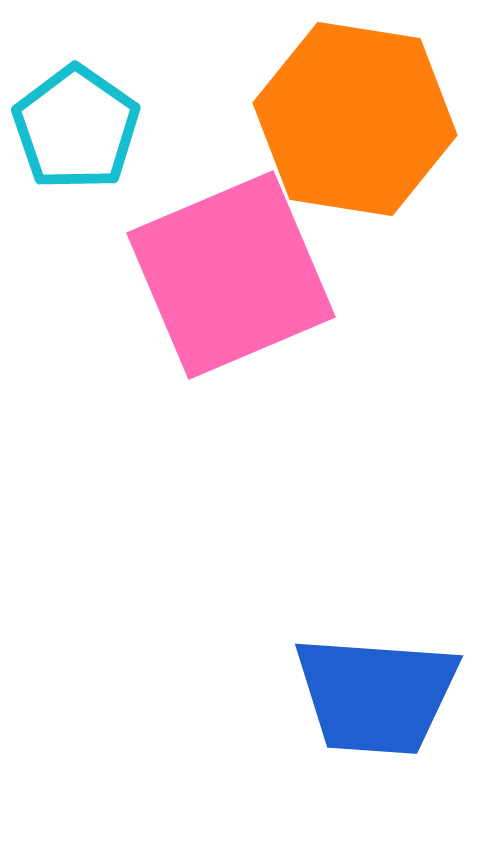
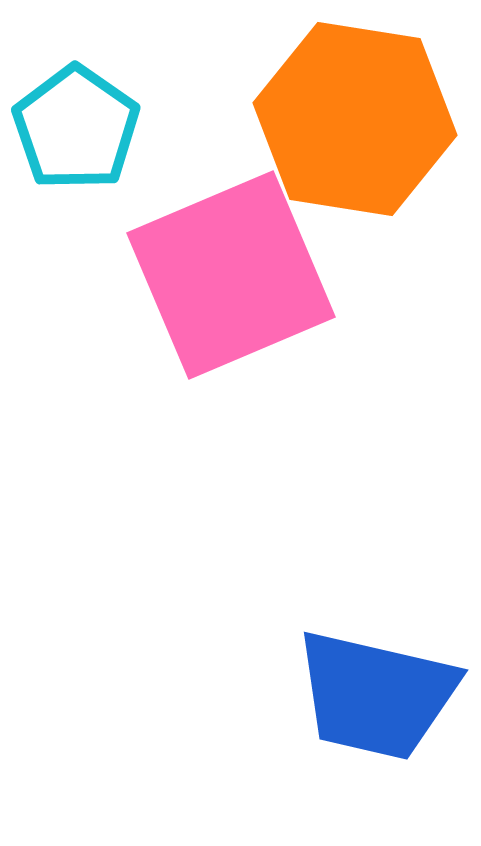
blue trapezoid: rotated 9 degrees clockwise
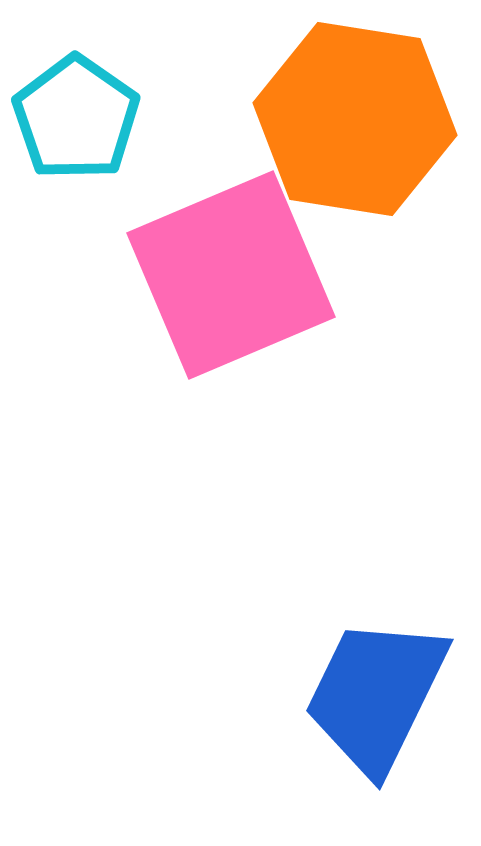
cyan pentagon: moved 10 px up
blue trapezoid: rotated 103 degrees clockwise
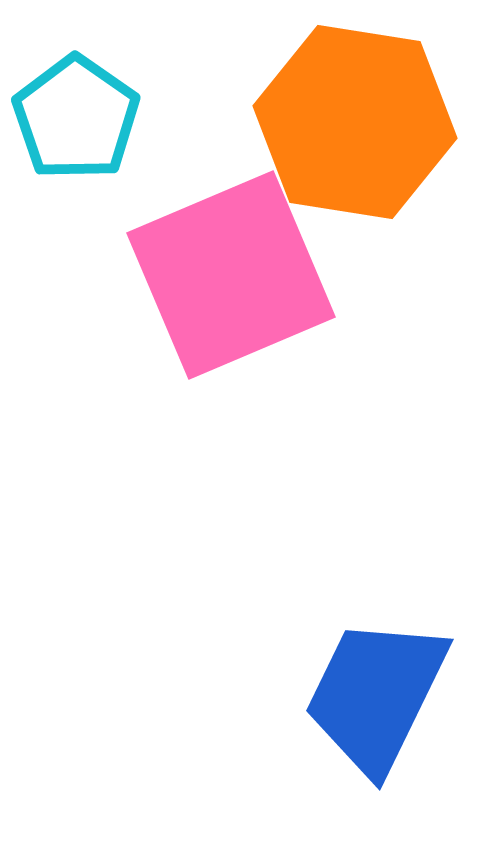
orange hexagon: moved 3 px down
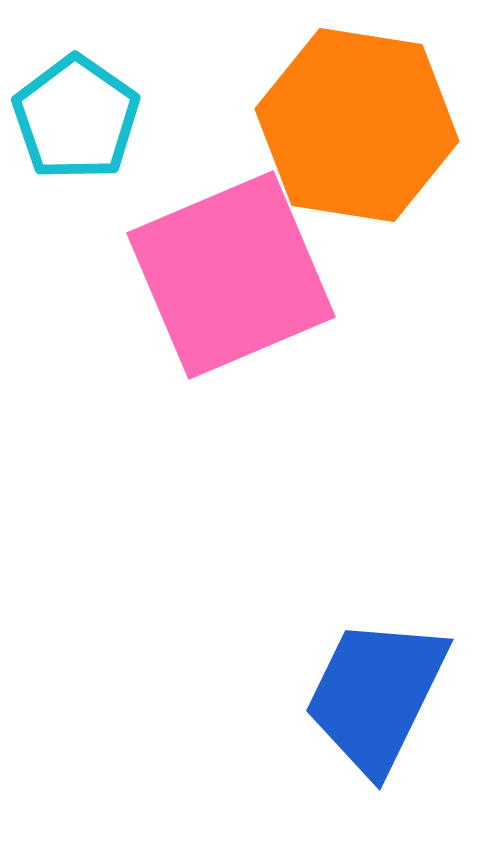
orange hexagon: moved 2 px right, 3 px down
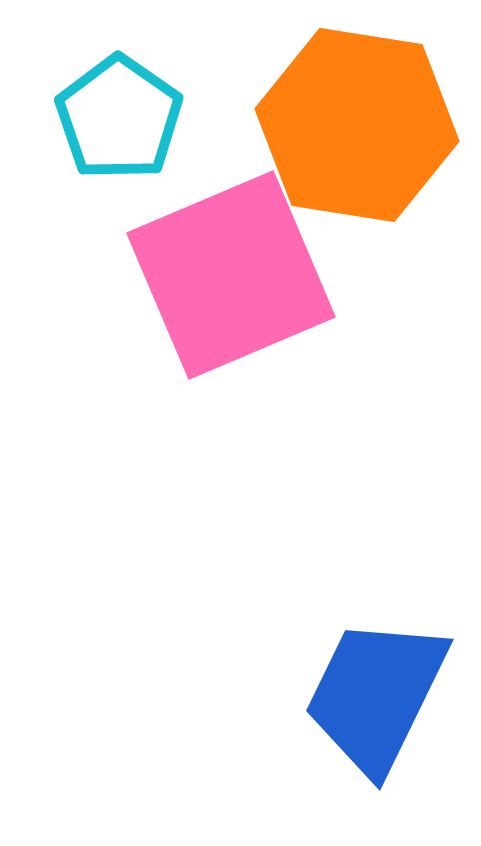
cyan pentagon: moved 43 px right
